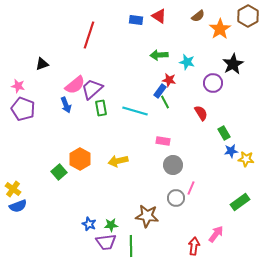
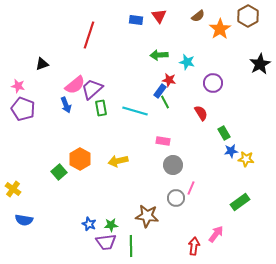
red triangle at (159, 16): rotated 21 degrees clockwise
black star at (233, 64): moved 27 px right
blue semicircle at (18, 206): moved 6 px right, 14 px down; rotated 30 degrees clockwise
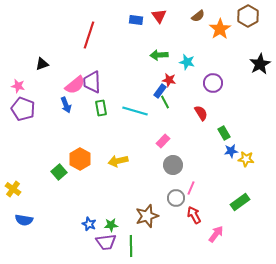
purple trapezoid at (92, 89): moved 7 px up; rotated 50 degrees counterclockwise
pink rectangle at (163, 141): rotated 56 degrees counterclockwise
brown star at (147, 216): rotated 25 degrees counterclockwise
red arrow at (194, 246): moved 31 px up; rotated 36 degrees counterclockwise
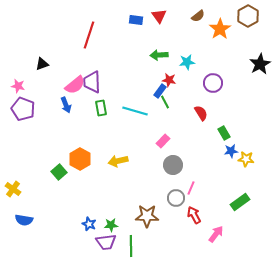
cyan star at (187, 62): rotated 21 degrees counterclockwise
brown star at (147, 216): rotated 20 degrees clockwise
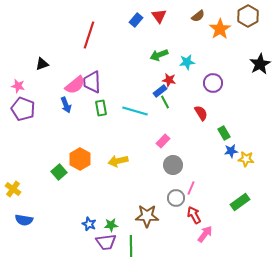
blue rectangle at (136, 20): rotated 56 degrees counterclockwise
green arrow at (159, 55): rotated 18 degrees counterclockwise
blue rectangle at (160, 91): rotated 16 degrees clockwise
pink arrow at (216, 234): moved 11 px left
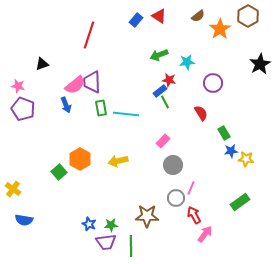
red triangle at (159, 16): rotated 21 degrees counterclockwise
cyan line at (135, 111): moved 9 px left, 3 px down; rotated 10 degrees counterclockwise
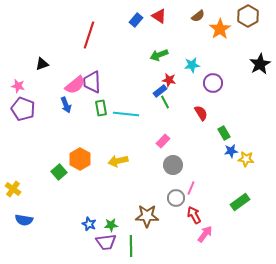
cyan star at (187, 62): moved 5 px right, 3 px down
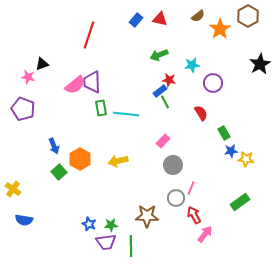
red triangle at (159, 16): moved 1 px right, 3 px down; rotated 21 degrees counterclockwise
pink star at (18, 86): moved 10 px right, 9 px up
blue arrow at (66, 105): moved 12 px left, 41 px down
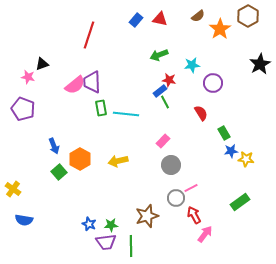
gray circle at (173, 165): moved 2 px left
pink line at (191, 188): rotated 40 degrees clockwise
brown star at (147, 216): rotated 20 degrees counterclockwise
